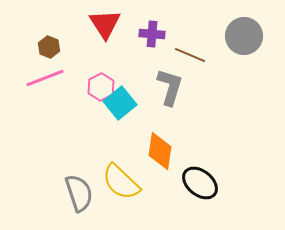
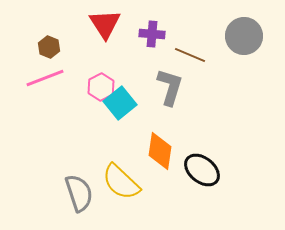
black ellipse: moved 2 px right, 13 px up
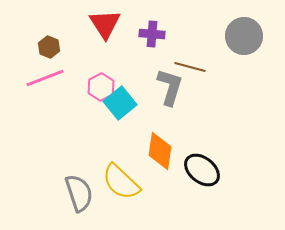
brown line: moved 12 px down; rotated 8 degrees counterclockwise
